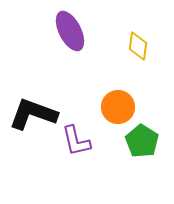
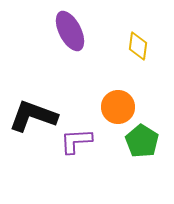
black L-shape: moved 2 px down
purple L-shape: rotated 100 degrees clockwise
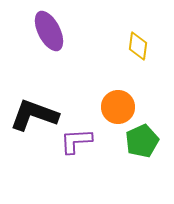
purple ellipse: moved 21 px left
black L-shape: moved 1 px right, 1 px up
green pentagon: rotated 16 degrees clockwise
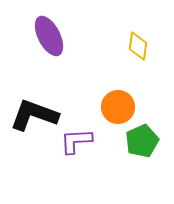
purple ellipse: moved 5 px down
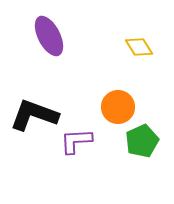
yellow diamond: moved 1 px right, 1 px down; rotated 40 degrees counterclockwise
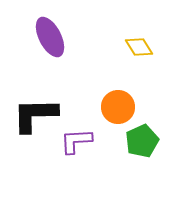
purple ellipse: moved 1 px right, 1 px down
black L-shape: moved 1 px right; rotated 21 degrees counterclockwise
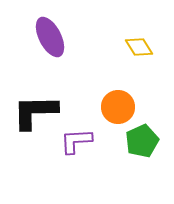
black L-shape: moved 3 px up
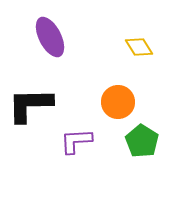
orange circle: moved 5 px up
black L-shape: moved 5 px left, 7 px up
green pentagon: rotated 16 degrees counterclockwise
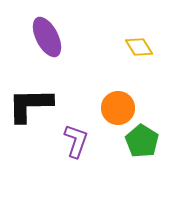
purple ellipse: moved 3 px left
orange circle: moved 6 px down
purple L-shape: rotated 112 degrees clockwise
